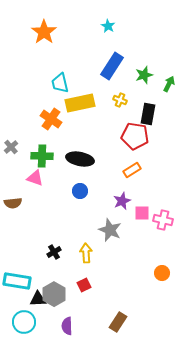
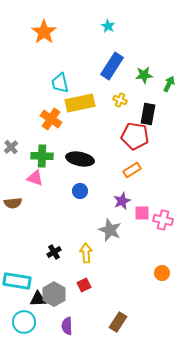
green star: rotated 12 degrees clockwise
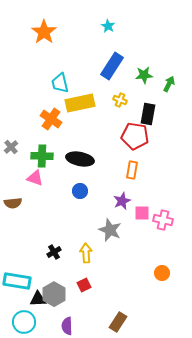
orange rectangle: rotated 48 degrees counterclockwise
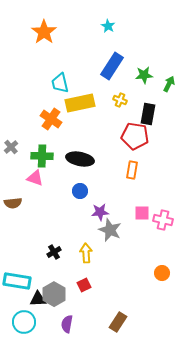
purple star: moved 22 px left, 11 px down; rotated 18 degrees clockwise
purple semicircle: moved 2 px up; rotated 12 degrees clockwise
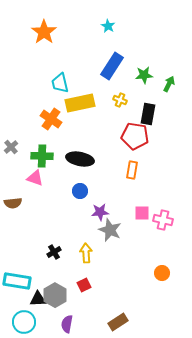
gray hexagon: moved 1 px right, 1 px down
brown rectangle: rotated 24 degrees clockwise
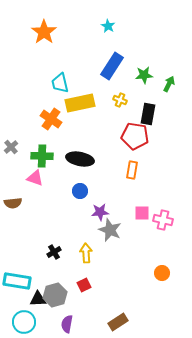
gray hexagon: rotated 15 degrees clockwise
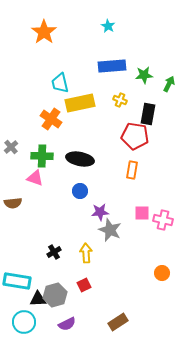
blue rectangle: rotated 52 degrees clockwise
purple semicircle: rotated 126 degrees counterclockwise
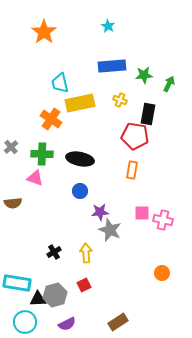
green cross: moved 2 px up
cyan rectangle: moved 2 px down
cyan circle: moved 1 px right
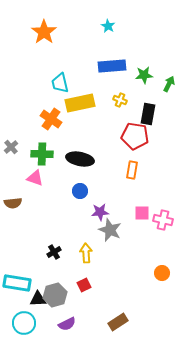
cyan circle: moved 1 px left, 1 px down
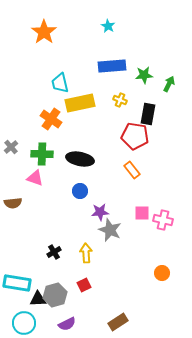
orange rectangle: rotated 48 degrees counterclockwise
